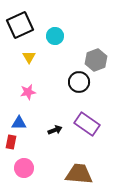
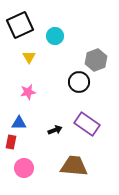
brown trapezoid: moved 5 px left, 8 px up
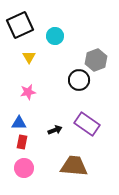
black circle: moved 2 px up
red rectangle: moved 11 px right
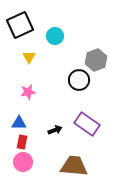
pink circle: moved 1 px left, 6 px up
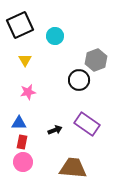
yellow triangle: moved 4 px left, 3 px down
brown trapezoid: moved 1 px left, 2 px down
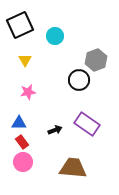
red rectangle: rotated 48 degrees counterclockwise
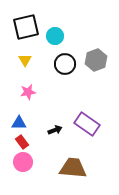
black square: moved 6 px right, 2 px down; rotated 12 degrees clockwise
black circle: moved 14 px left, 16 px up
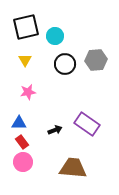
gray hexagon: rotated 15 degrees clockwise
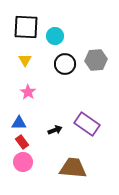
black square: rotated 16 degrees clockwise
pink star: rotated 28 degrees counterclockwise
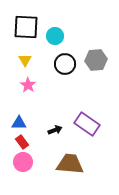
pink star: moved 7 px up
brown trapezoid: moved 3 px left, 4 px up
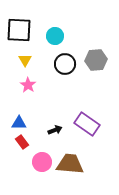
black square: moved 7 px left, 3 px down
pink circle: moved 19 px right
